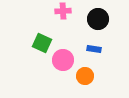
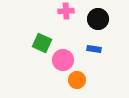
pink cross: moved 3 px right
orange circle: moved 8 px left, 4 px down
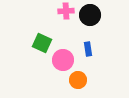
black circle: moved 8 px left, 4 px up
blue rectangle: moved 6 px left; rotated 72 degrees clockwise
orange circle: moved 1 px right
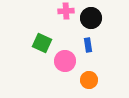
black circle: moved 1 px right, 3 px down
blue rectangle: moved 4 px up
pink circle: moved 2 px right, 1 px down
orange circle: moved 11 px right
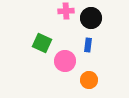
blue rectangle: rotated 16 degrees clockwise
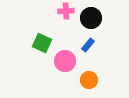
blue rectangle: rotated 32 degrees clockwise
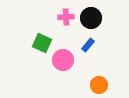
pink cross: moved 6 px down
pink circle: moved 2 px left, 1 px up
orange circle: moved 10 px right, 5 px down
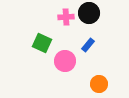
black circle: moved 2 px left, 5 px up
pink circle: moved 2 px right, 1 px down
orange circle: moved 1 px up
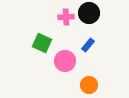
orange circle: moved 10 px left, 1 px down
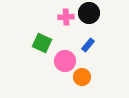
orange circle: moved 7 px left, 8 px up
